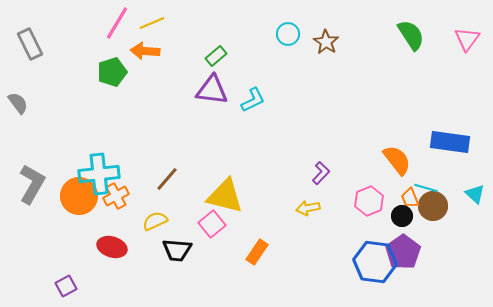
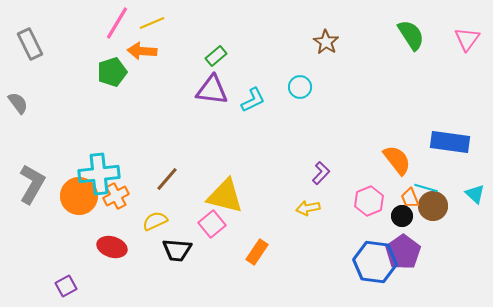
cyan circle: moved 12 px right, 53 px down
orange arrow: moved 3 px left
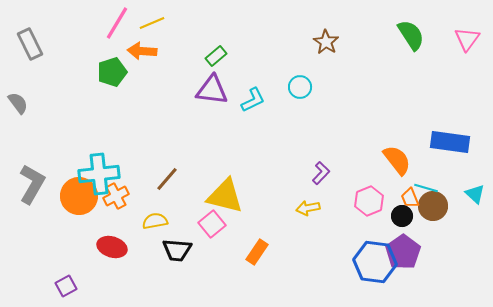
yellow semicircle: rotated 15 degrees clockwise
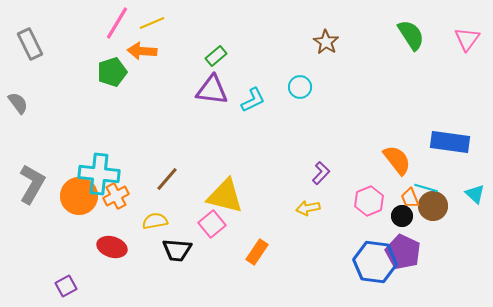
cyan cross: rotated 12 degrees clockwise
purple pentagon: rotated 12 degrees counterclockwise
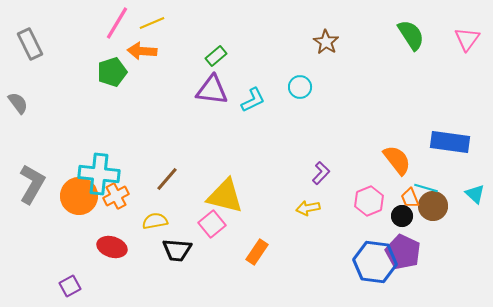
purple square: moved 4 px right
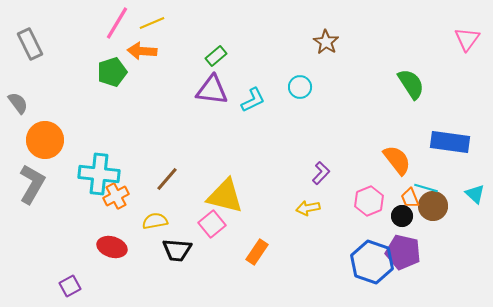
green semicircle: moved 49 px down
orange circle: moved 34 px left, 56 px up
purple pentagon: rotated 12 degrees counterclockwise
blue hexagon: moved 3 px left; rotated 12 degrees clockwise
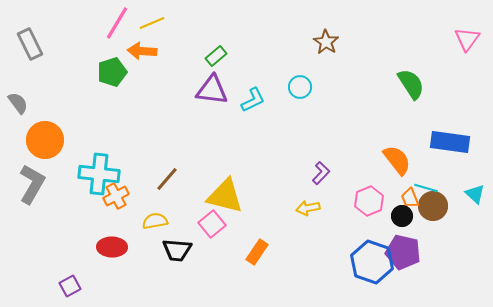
red ellipse: rotated 16 degrees counterclockwise
